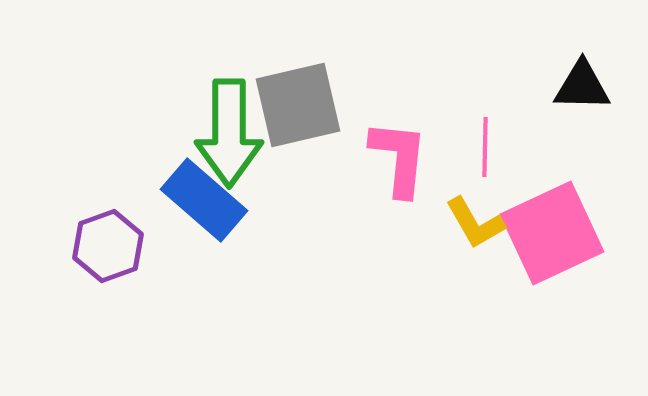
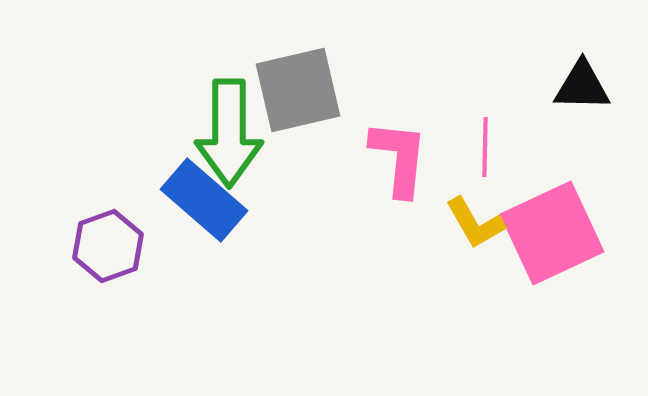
gray square: moved 15 px up
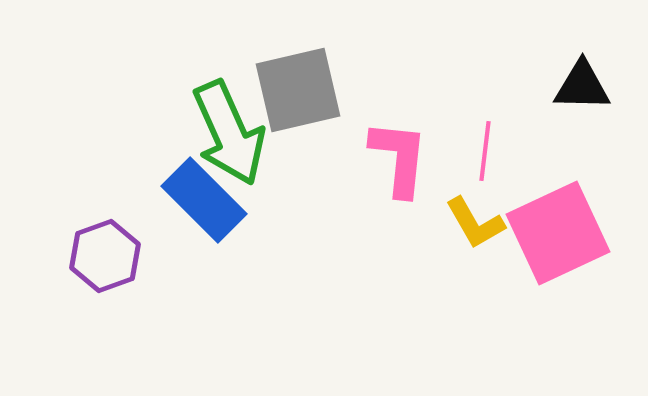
green arrow: rotated 24 degrees counterclockwise
pink line: moved 4 px down; rotated 6 degrees clockwise
blue rectangle: rotated 4 degrees clockwise
pink square: moved 6 px right
purple hexagon: moved 3 px left, 10 px down
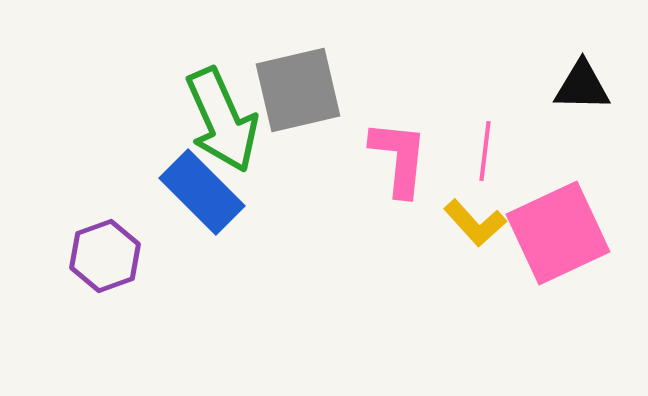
green arrow: moved 7 px left, 13 px up
blue rectangle: moved 2 px left, 8 px up
yellow L-shape: rotated 12 degrees counterclockwise
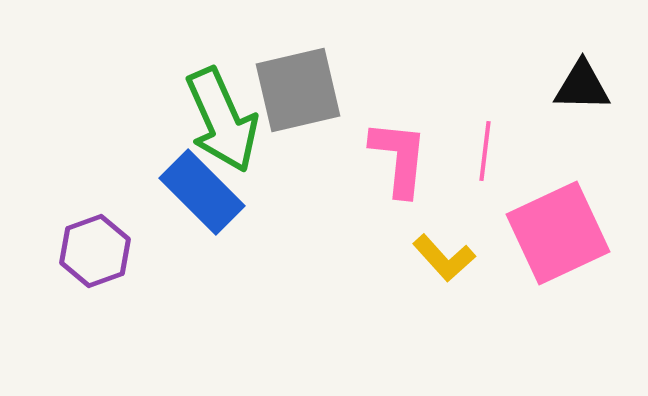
yellow L-shape: moved 31 px left, 35 px down
purple hexagon: moved 10 px left, 5 px up
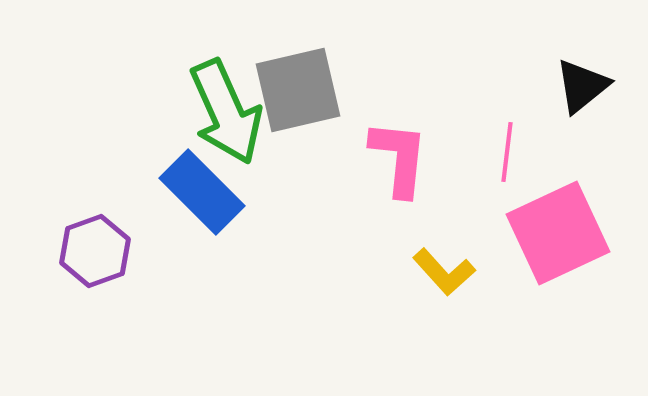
black triangle: rotated 40 degrees counterclockwise
green arrow: moved 4 px right, 8 px up
pink line: moved 22 px right, 1 px down
yellow L-shape: moved 14 px down
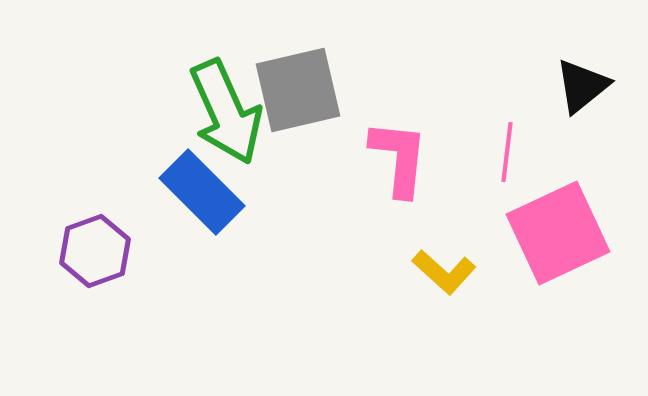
yellow L-shape: rotated 6 degrees counterclockwise
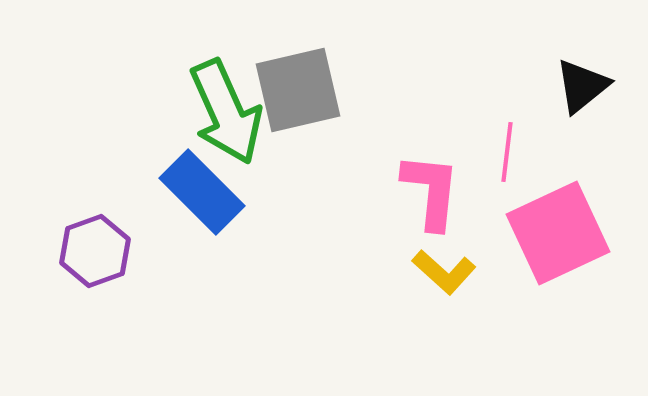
pink L-shape: moved 32 px right, 33 px down
